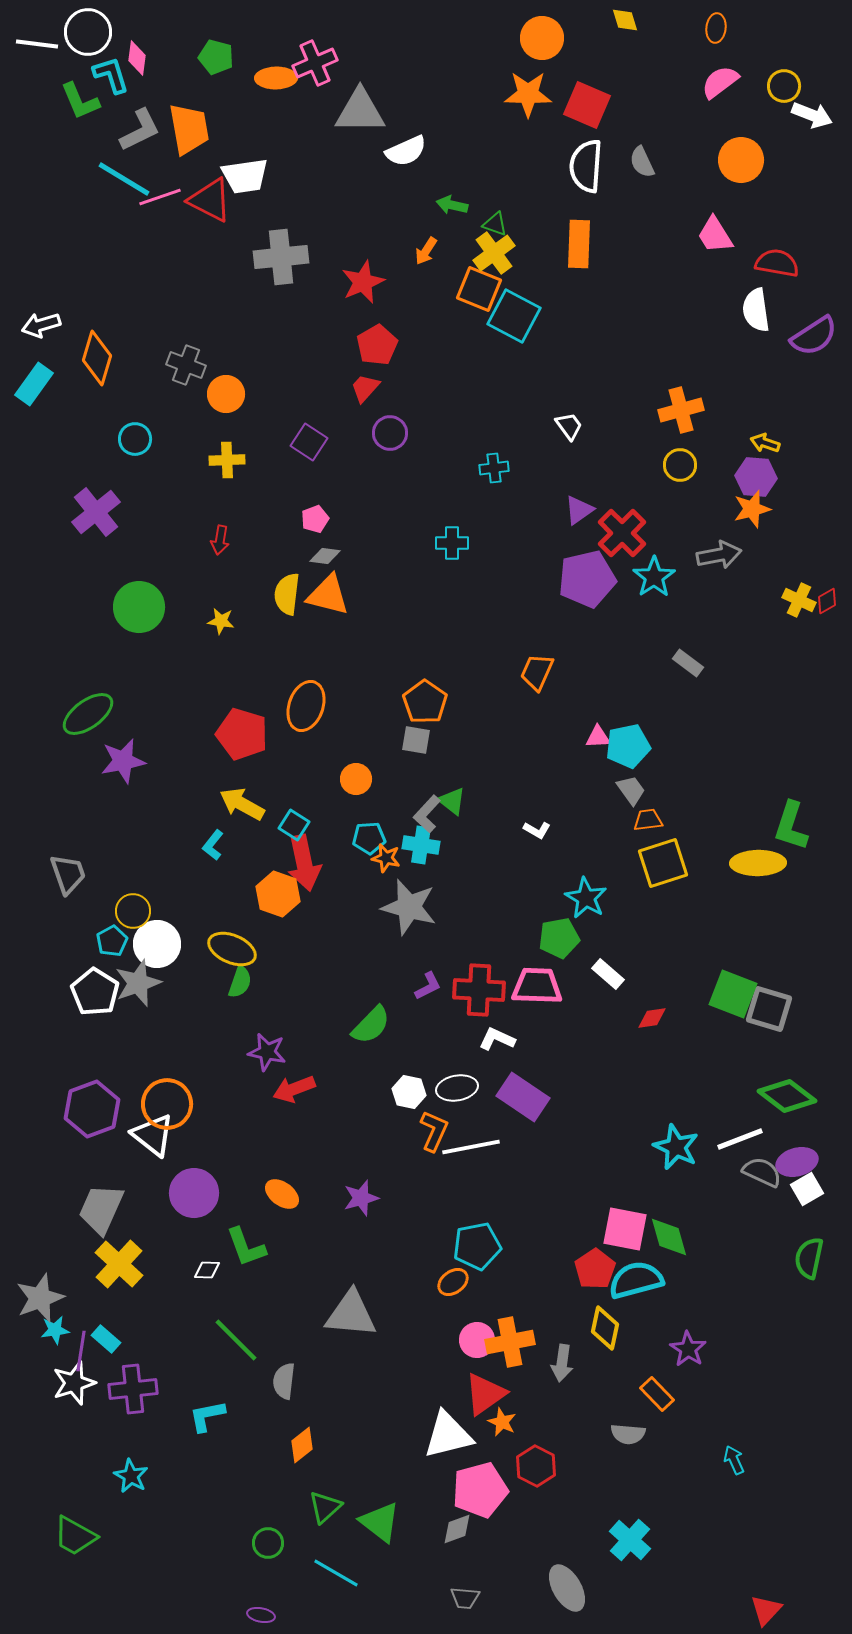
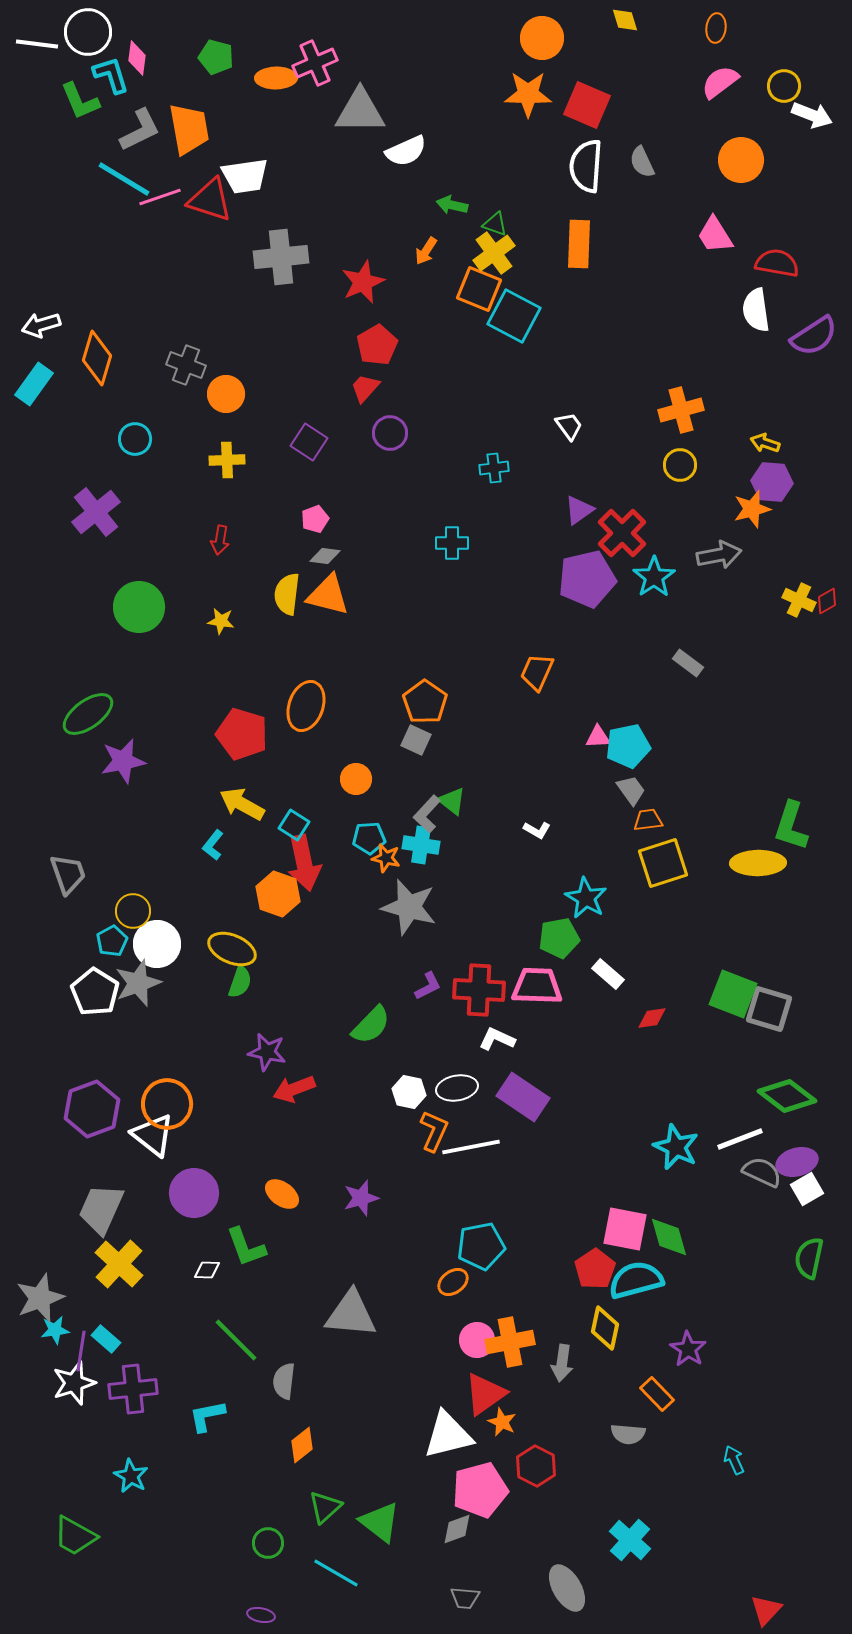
red triangle at (210, 200): rotated 9 degrees counterclockwise
purple hexagon at (756, 477): moved 16 px right, 5 px down
gray square at (416, 740): rotated 16 degrees clockwise
cyan pentagon at (477, 1246): moved 4 px right
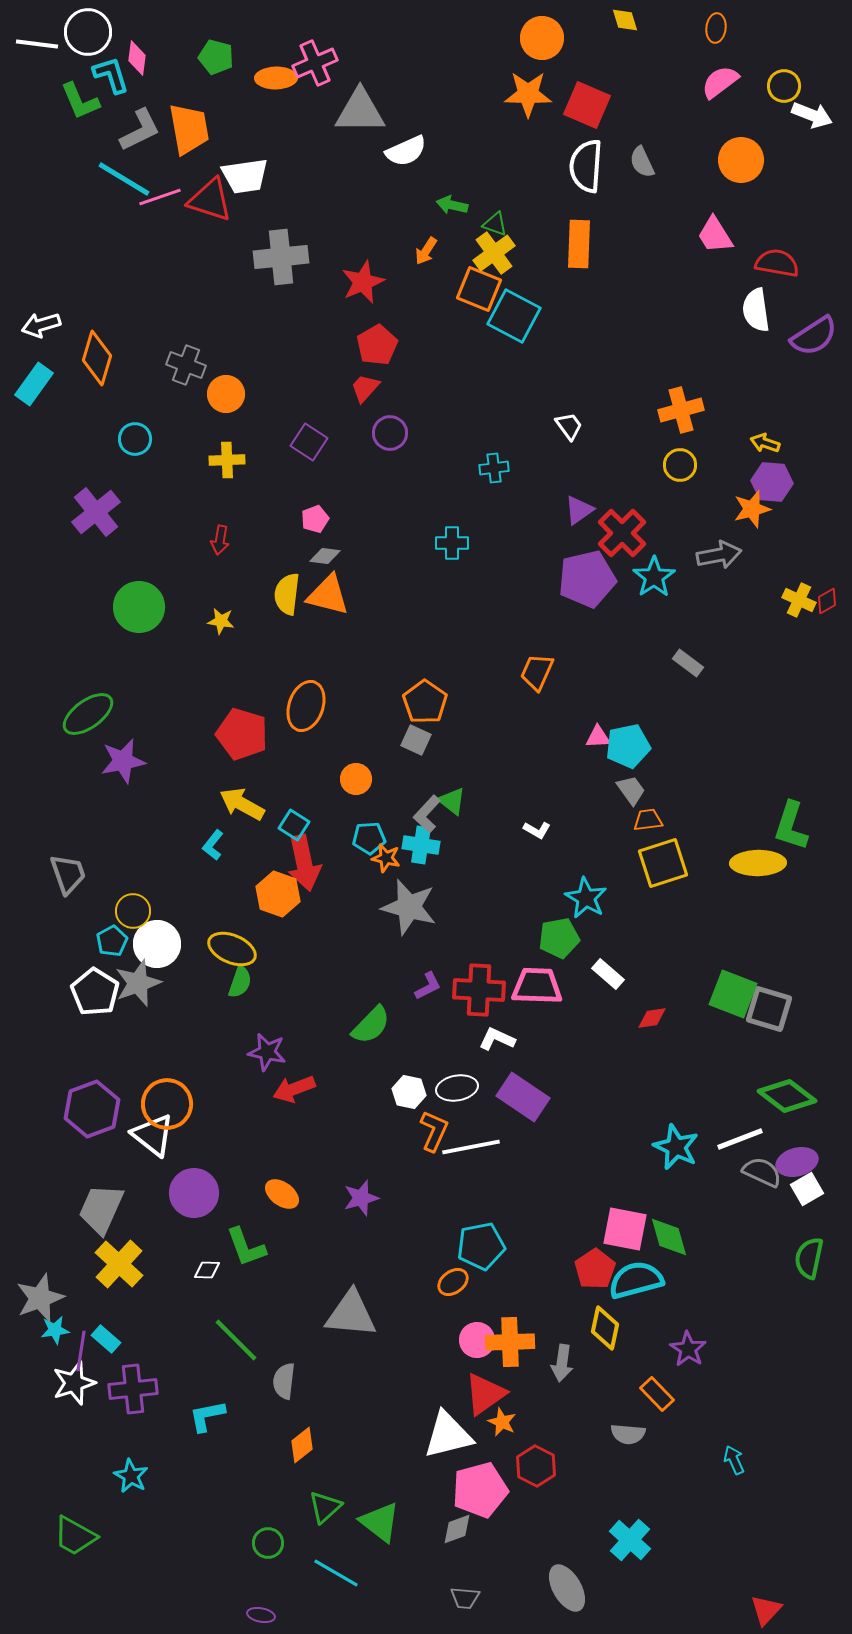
orange cross at (510, 1342): rotated 9 degrees clockwise
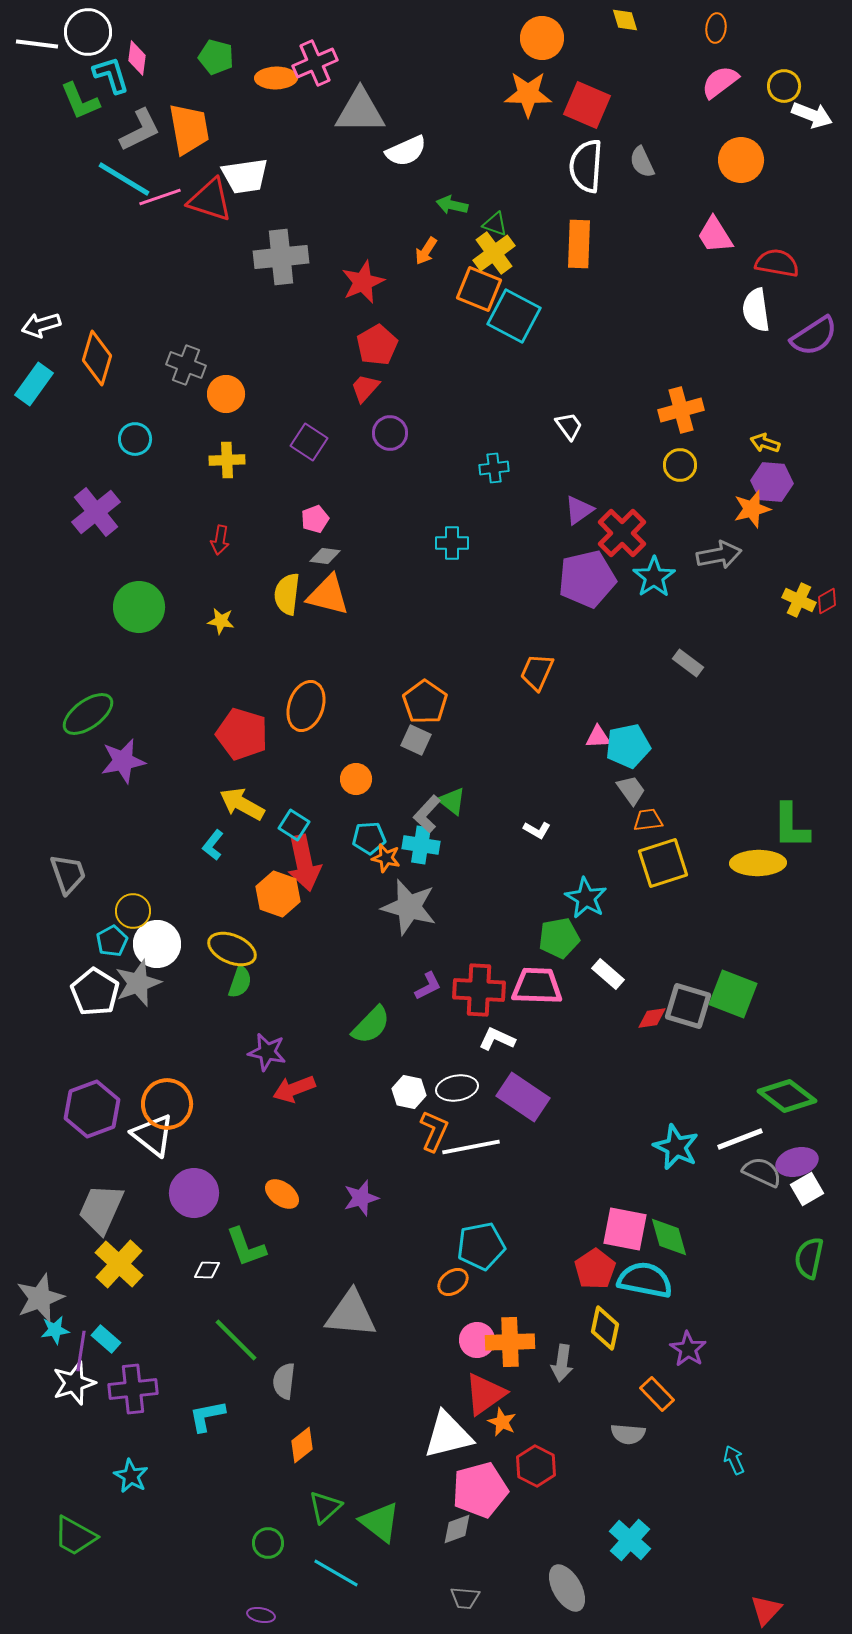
green L-shape at (791, 826): rotated 18 degrees counterclockwise
gray square at (769, 1009): moved 81 px left, 3 px up
cyan semicircle at (636, 1280): moved 9 px right; rotated 26 degrees clockwise
